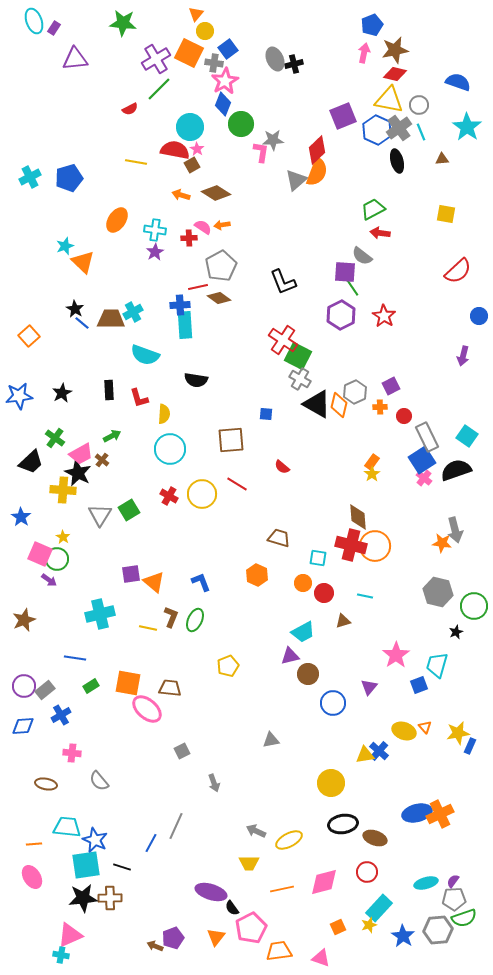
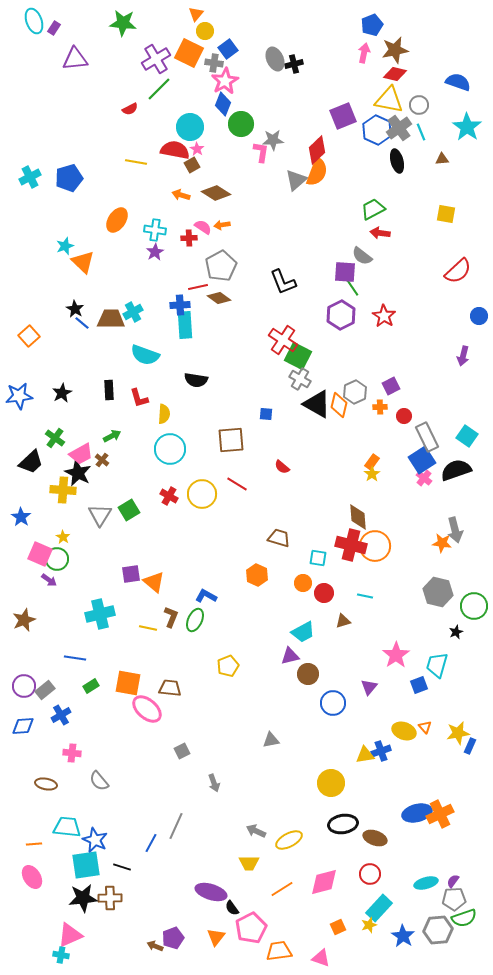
blue L-shape at (201, 582): moved 5 px right, 14 px down; rotated 40 degrees counterclockwise
blue cross at (379, 751): moved 2 px right; rotated 30 degrees clockwise
red circle at (367, 872): moved 3 px right, 2 px down
orange line at (282, 889): rotated 20 degrees counterclockwise
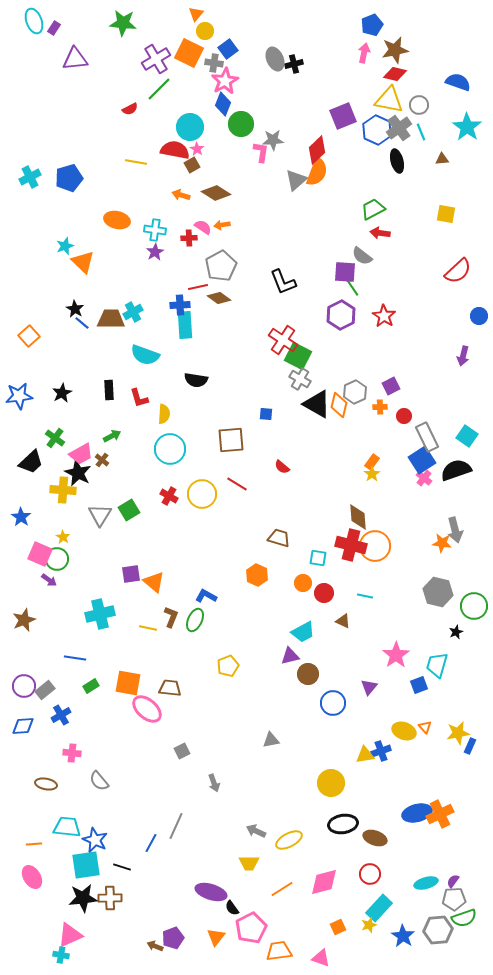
orange ellipse at (117, 220): rotated 70 degrees clockwise
brown triangle at (343, 621): rotated 42 degrees clockwise
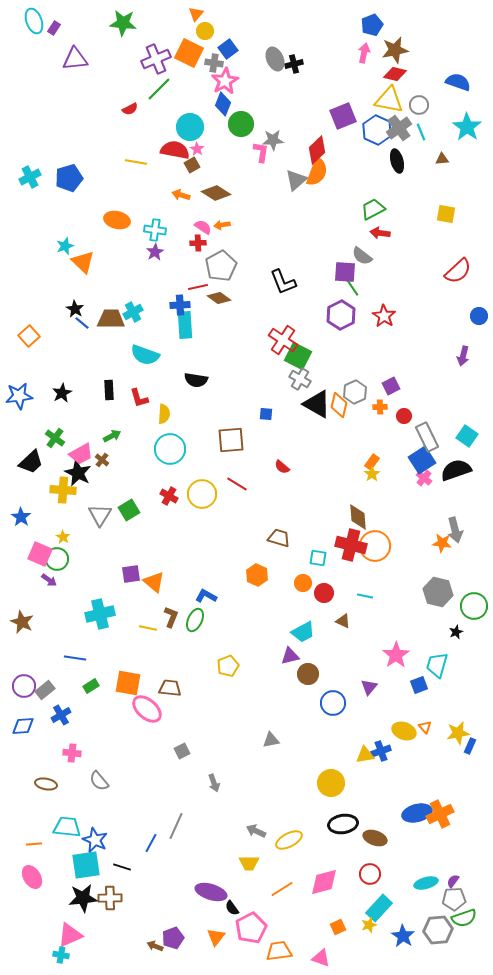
purple cross at (156, 59): rotated 8 degrees clockwise
red cross at (189, 238): moved 9 px right, 5 px down
brown star at (24, 620): moved 2 px left, 2 px down; rotated 25 degrees counterclockwise
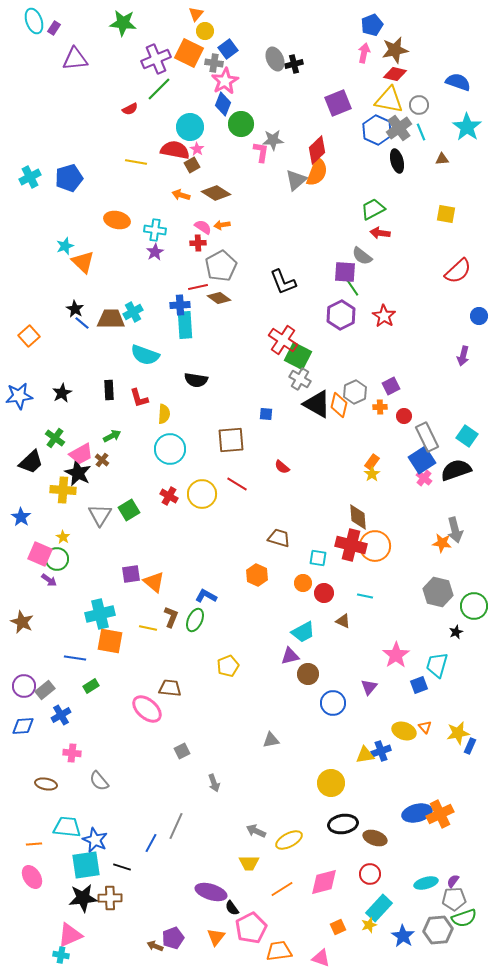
purple square at (343, 116): moved 5 px left, 13 px up
orange square at (128, 683): moved 18 px left, 42 px up
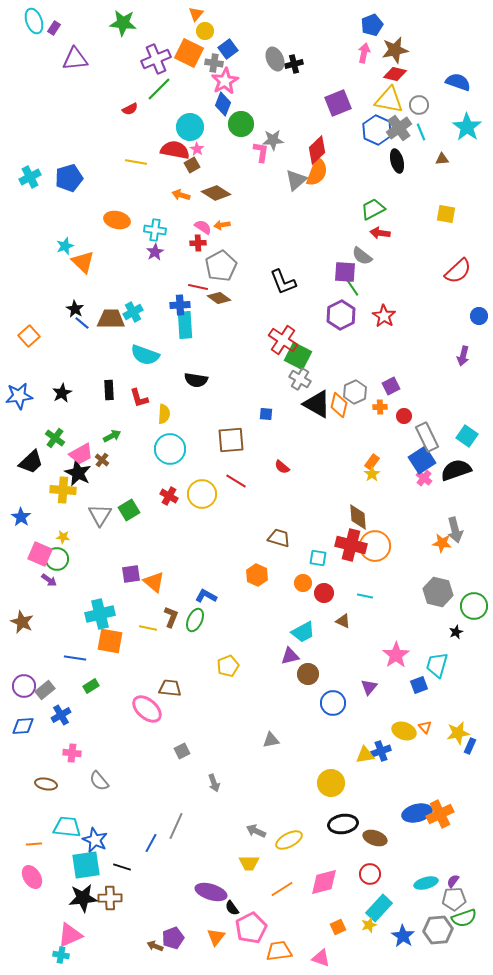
red line at (198, 287): rotated 24 degrees clockwise
red line at (237, 484): moved 1 px left, 3 px up
yellow star at (63, 537): rotated 24 degrees counterclockwise
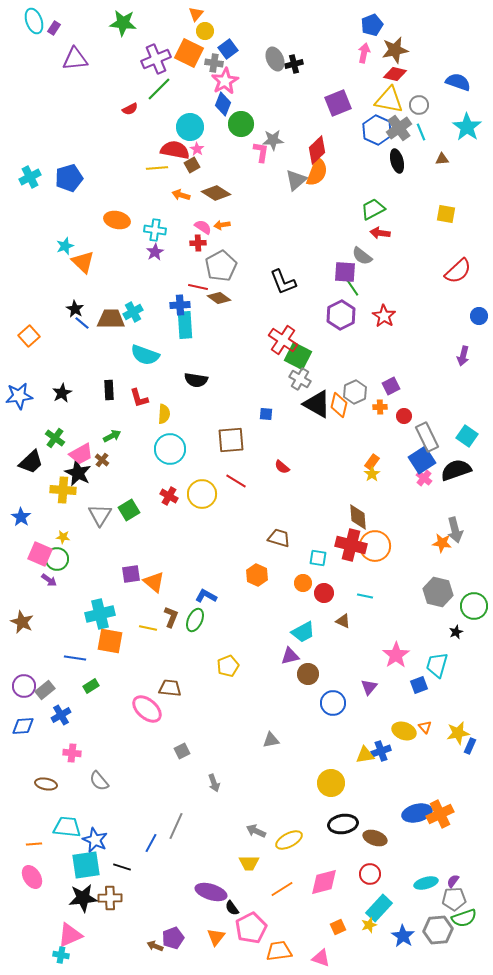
yellow line at (136, 162): moved 21 px right, 6 px down; rotated 15 degrees counterclockwise
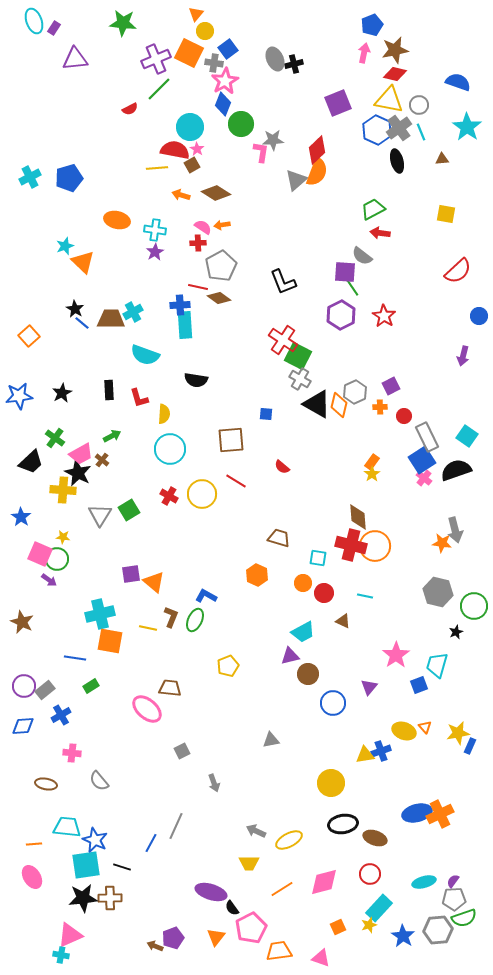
cyan ellipse at (426, 883): moved 2 px left, 1 px up
